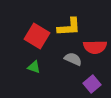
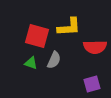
red square: rotated 15 degrees counterclockwise
gray semicircle: moved 19 px left, 1 px down; rotated 90 degrees clockwise
green triangle: moved 3 px left, 4 px up
purple square: rotated 24 degrees clockwise
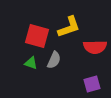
yellow L-shape: rotated 15 degrees counterclockwise
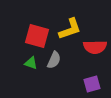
yellow L-shape: moved 1 px right, 2 px down
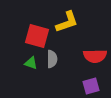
yellow L-shape: moved 3 px left, 7 px up
red semicircle: moved 9 px down
gray semicircle: moved 2 px left, 1 px up; rotated 24 degrees counterclockwise
purple square: moved 1 px left, 2 px down
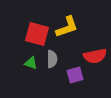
yellow L-shape: moved 5 px down
red square: moved 2 px up
red semicircle: rotated 10 degrees counterclockwise
purple square: moved 16 px left, 11 px up
